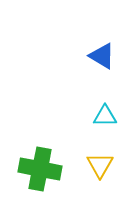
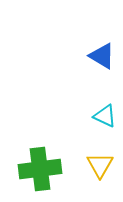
cyan triangle: rotated 25 degrees clockwise
green cross: rotated 18 degrees counterclockwise
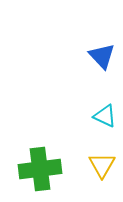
blue triangle: rotated 16 degrees clockwise
yellow triangle: moved 2 px right
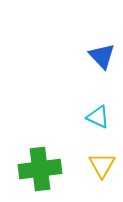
cyan triangle: moved 7 px left, 1 px down
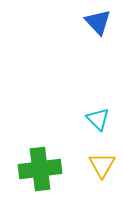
blue triangle: moved 4 px left, 34 px up
cyan triangle: moved 2 px down; rotated 20 degrees clockwise
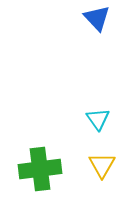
blue triangle: moved 1 px left, 4 px up
cyan triangle: rotated 10 degrees clockwise
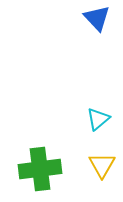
cyan triangle: rotated 25 degrees clockwise
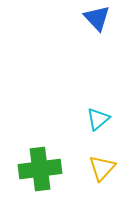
yellow triangle: moved 3 px down; rotated 12 degrees clockwise
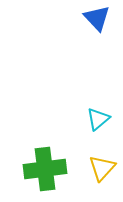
green cross: moved 5 px right
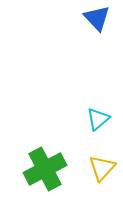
green cross: rotated 21 degrees counterclockwise
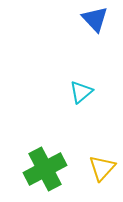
blue triangle: moved 2 px left, 1 px down
cyan triangle: moved 17 px left, 27 px up
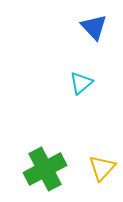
blue triangle: moved 1 px left, 8 px down
cyan triangle: moved 9 px up
